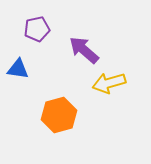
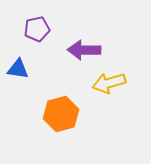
purple arrow: rotated 40 degrees counterclockwise
orange hexagon: moved 2 px right, 1 px up
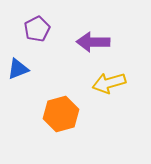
purple pentagon: rotated 15 degrees counterclockwise
purple arrow: moved 9 px right, 8 px up
blue triangle: rotated 30 degrees counterclockwise
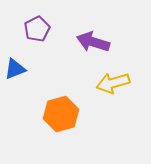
purple arrow: rotated 16 degrees clockwise
blue triangle: moved 3 px left
yellow arrow: moved 4 px right
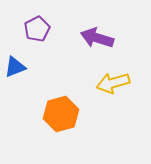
purple arrow: moved 4 px right, 4 px up
blue triangle: moved 2 px up
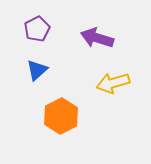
blue triangle: moved 22 px right, 3 px down; rotated 20 degrees counterclockwise
orange hexagon: moved 2 px down; rotated 12 degrees counterclockwise
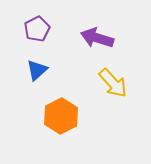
yellow arrow: rotated 116 degrees counterclockwise
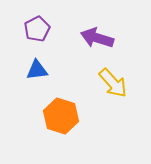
blue triangle: rotated 35 degrees clockwise
orange hexagon: rotated 16 degrees counterclockwise
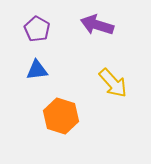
purple pentagon: rotated 15 degrees counterclockwise
purple arrow: moved 13 px up
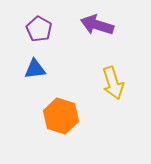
purple pentagon: moved 2 px right
blue triangle: moved 2 px left, 1 px up
yellow arrow: rotated 24 degrees clockwise
